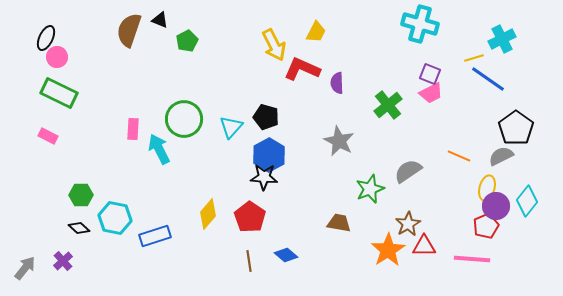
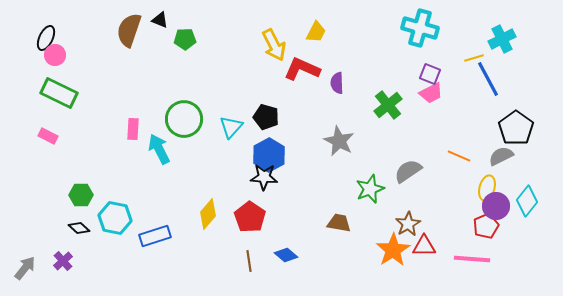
cyan cross at (420, 24): moved 4 px down
green pentagon at (187, 41): moved 2 px left, 2 px up; rotated 25 degrees clockwise
pink circle at (57, 57): moved 2 px left, 2 px up
blue line at (488, 79): rotated 27 degrees clockwise
orange star at (388, 250): moved 5 px right
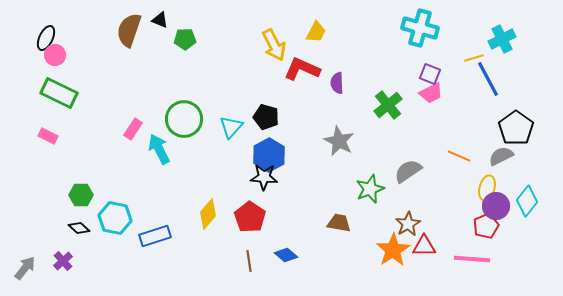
pink rectangle at (133, 129): rotated 30 degrees clockwise
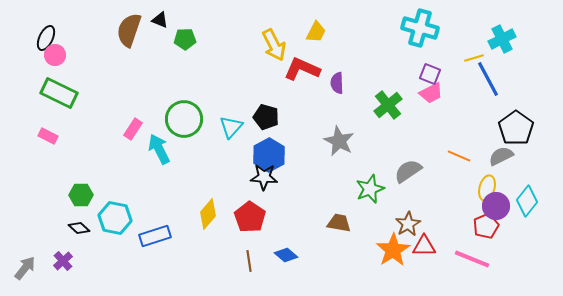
pink line at (472, 259): rotated 18 degrees clockwise
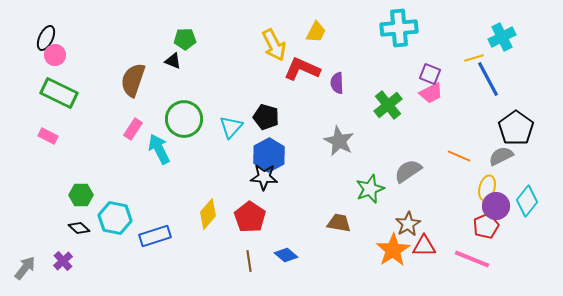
black triangle at (160, 20): moved 13 px right, 41 px down
cyan cross at (420, 28): moved 21 px left; rotated 21 degrees counterclockwise
brown semicircle at (129, 30): moved 4 px right, 50 px down
cyan cross at (502, 39): moved 2 px up
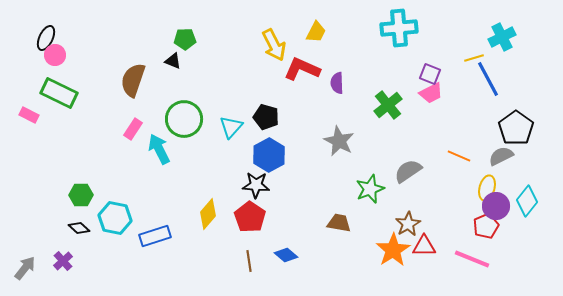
pink rectangle at (48, 136): moved 19 px left, 21 px up
black star at (264, 177): moved 8 px left, 8 px down
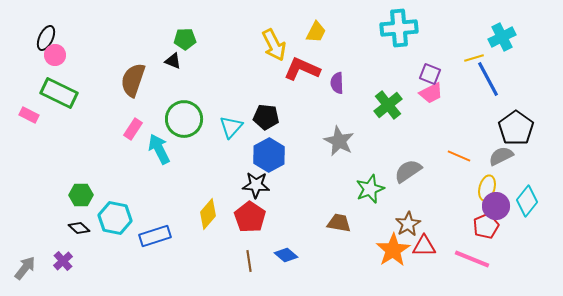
black pentagon at (266, 117): rotated 10 degrees counterclockwise
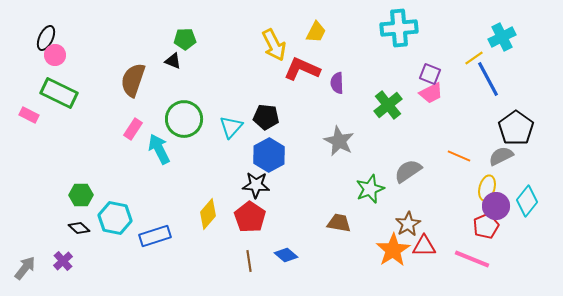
yellow line at (474, 58): rotated 18 degrees counterclockwise
